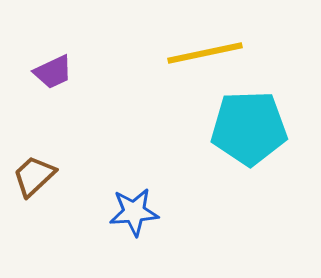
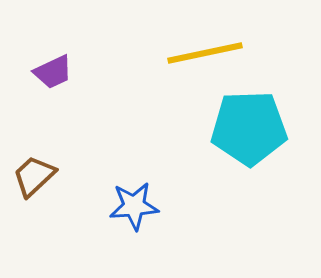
blue star: moved 6 px up
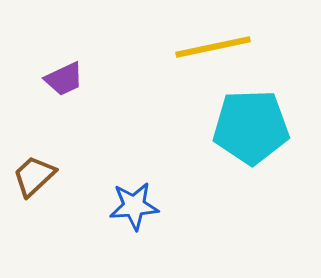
yellow line: moved 8 px right, 6 px up
purple trapezoid: moved 11 px right, 7 px down
cyan pentagon: moved 2 px right, 1 px up
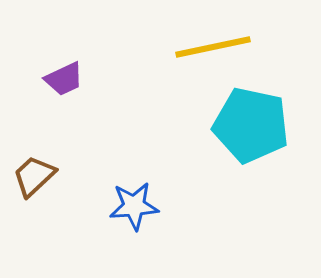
cyan pentagon: moved 2 px up; rotated 14 degrees clockwise
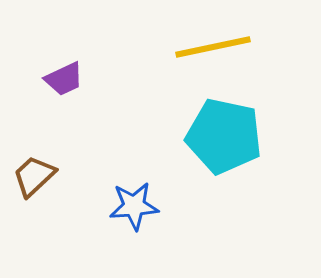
cyan pentagon: moved 27 px left, 11 px down
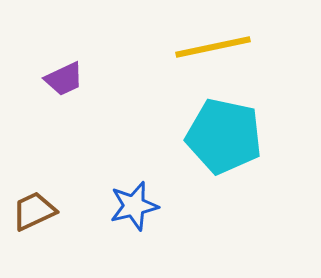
brown trapezoid: moved 35 px down; rotated 18 degrees clockwise
blue star: rotated 9 degrees counterclockwise
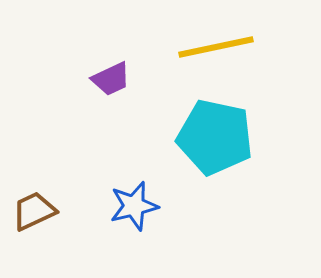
yellow line: moved 3 px right
purple trapezoid: moved 47 px right
cyan pentagon: moved 9 px left, 1 px down
